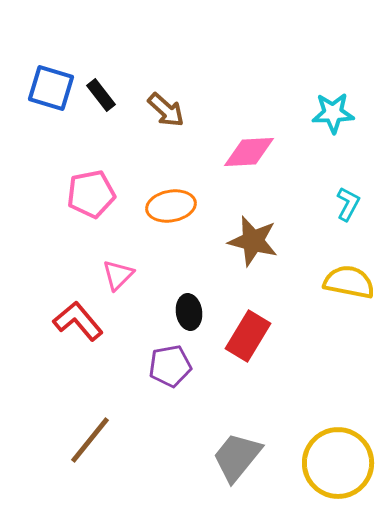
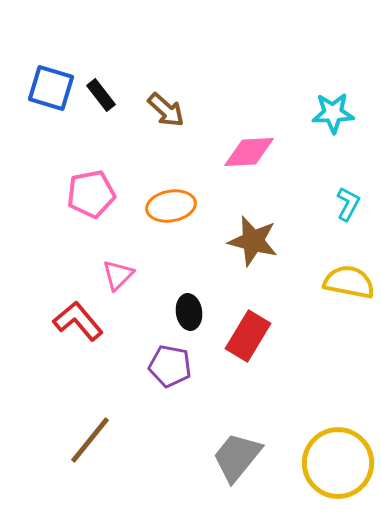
purple pentagon: rotated 21 degrees clockwise
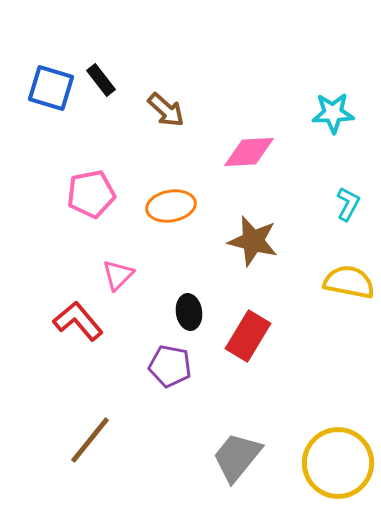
black rectangle: moved 15 px up
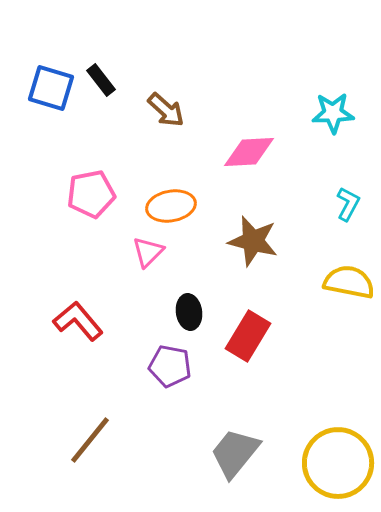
pink triangle: moved 30 px right, 23 px up
gray trapezoid: moved 2 px left, 4 px up
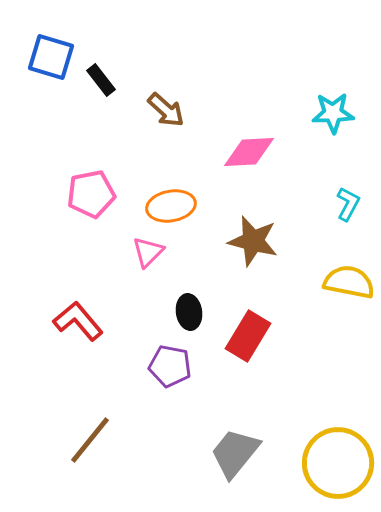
blue square: moved 31 px up
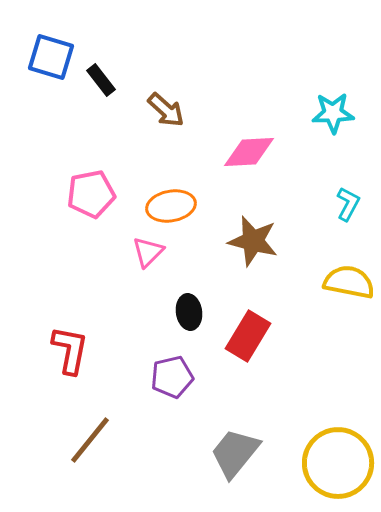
red L-shape: moved 8 px left, 29 px down; rotated 51 degrees clockwise
purple pentagon: moved 2 px right, 11 px down; rotated 24 degrees counterclockwise
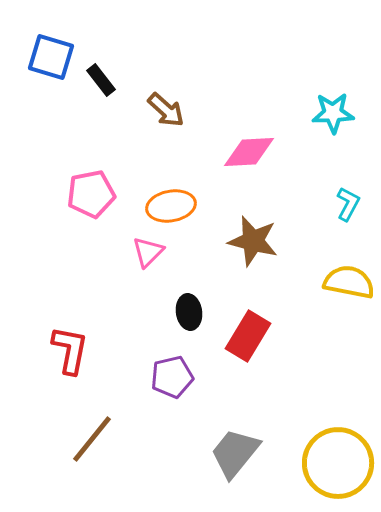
brown line: moved 2 px right, 1 px up
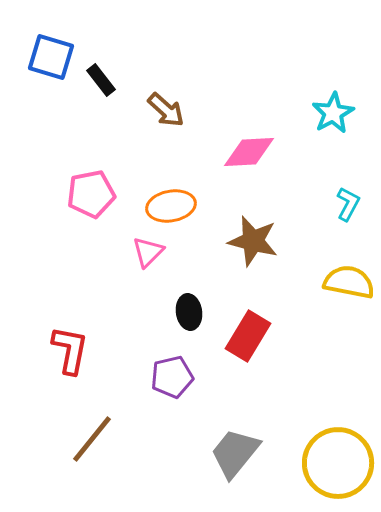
cyan star: rotated 27 degrees counterclockwise
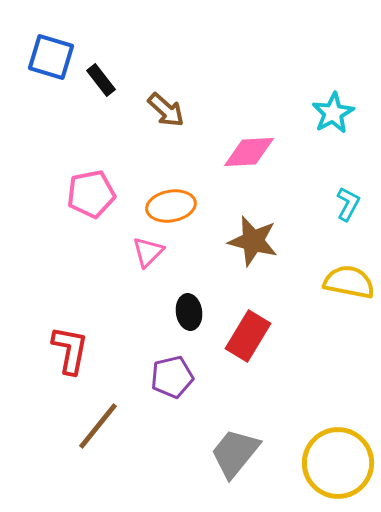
brown line: moved 6 px right, 13 px up
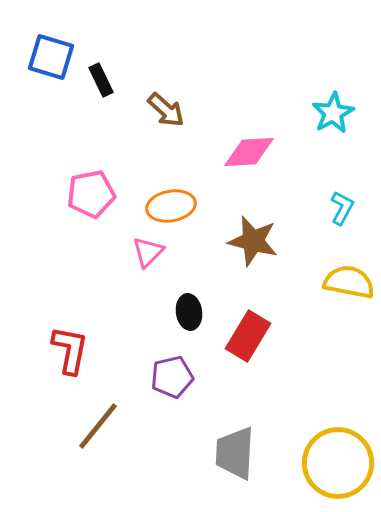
black rectangle: rotated 12 degrees clockwise
cyan L-shape: moved 6 px left, 4 px down
gray trapezoid: rotated 36 degrees counterclockwise
